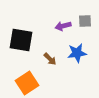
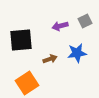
gray square: rotated 24 degrees counterclockwise
purple arrow: moved 3 px left
black square: rotated 15 degrees counterclockwise
brown arrow: rotated 64 degrees counterclockwise
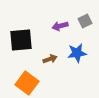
orange square: rotated 20 degrees counterclockwise
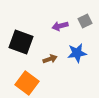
black square: moved 2 px down; rotated 25 degrees clockwise
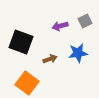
blue star: moved 1 px right
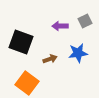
purple arrow: rotated 14 degrees clockwise
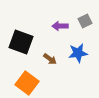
brown arrow: rotated 56 degrees clockwise
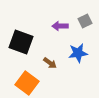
brown arrow: moved 4 px down
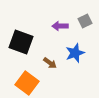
blue star: moved 3 px left; rotated 12 degrees counterclockwise
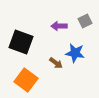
purple arrow: moved 1 px left
blue star: rotated 30 degrees clockwise
brown arrow: moved 6 px right
orange square: moved 1 px left, 3 px up
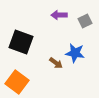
purple arrow: moved 11 px up
orange square: moved 9 px left, 2 px down
